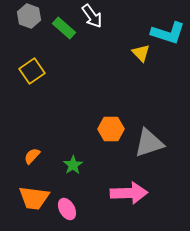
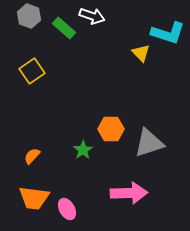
white arrow: rotated 35 degrees counterclockwise
green star: moved 10 px right, 15 px up
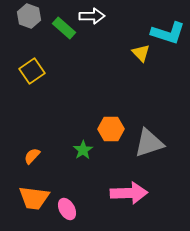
white arrow: rotated 20 degrees counterclockwise
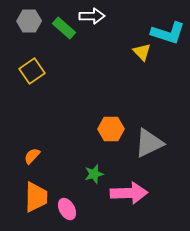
gray hexagon: moved 5 px down; rotated 20 degrees counterclockwise
yellow triangle: moved 1 px right, 1 px up
gray triangle: rotated 8 degrees counterclockwise
green star: moved 11 px right, 24 px down; rotated 18 degrees clockwise
orange trapezoid: moved 2 px right, 1 px up; rotated 96 degrees counterclockwise
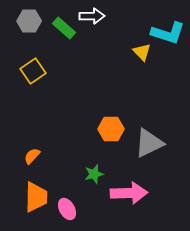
yellow square: moved 1 px right
